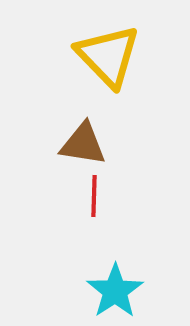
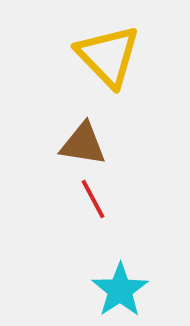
red line: moved 1 px left, 3 px down; rotated 30 degrees counterclockwise
cyan star: moved 5 px right, 1 px up
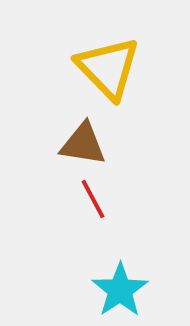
yellow triangle: moved 12 px down
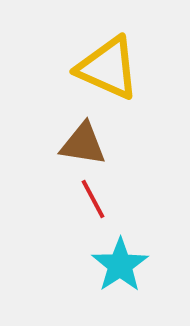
yellow triangle: rotated 22 degrees counterclockwise
cyan star: moved 25 px up
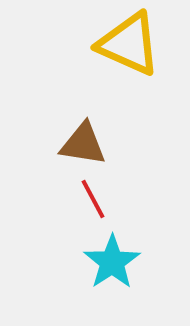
yellow triangle: moved 21 px right, 24 px up
cyan star: moved 8 px left, 3 px up
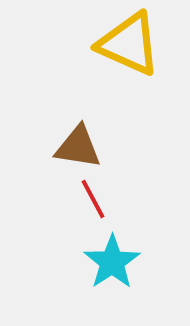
brown triangle: moved 5 px left, 3 px down
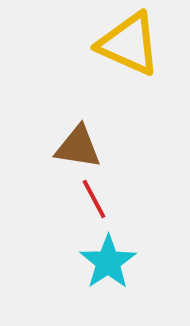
red line: moved 1 px right
cyan star: moved 4 px left
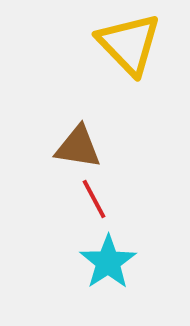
yellow triangle: rotated 22 degrees clockwise
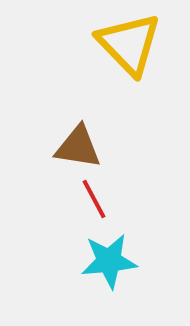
cyan star: moved 1 px right, 1 px up; rotated 28 degrees clockwise
